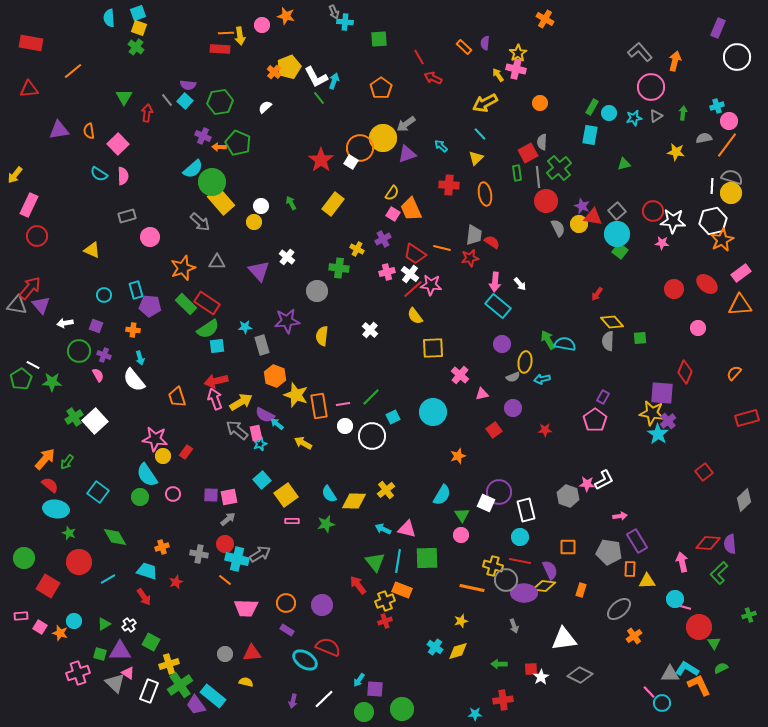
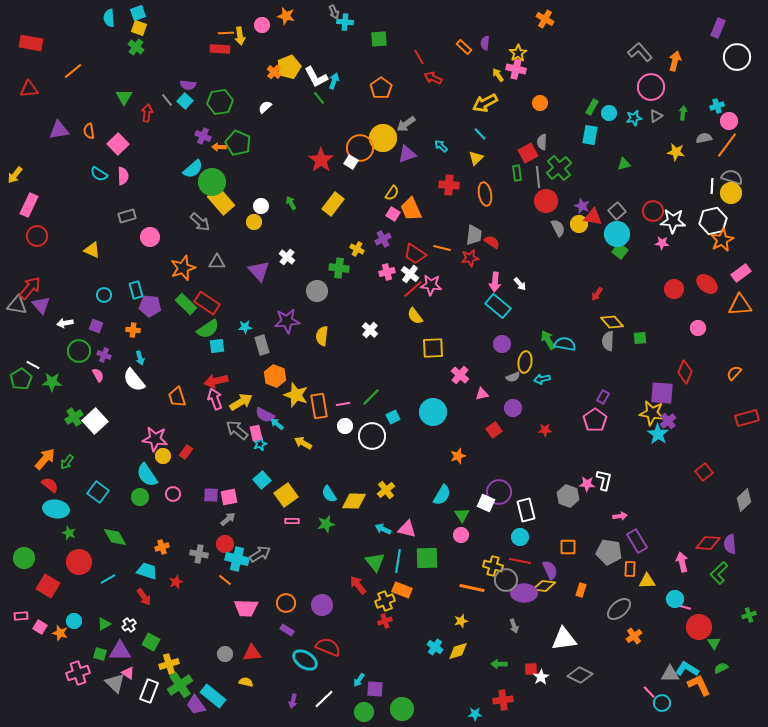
white L-shape at (604, 480): rotated 50 degrees counterclockwise
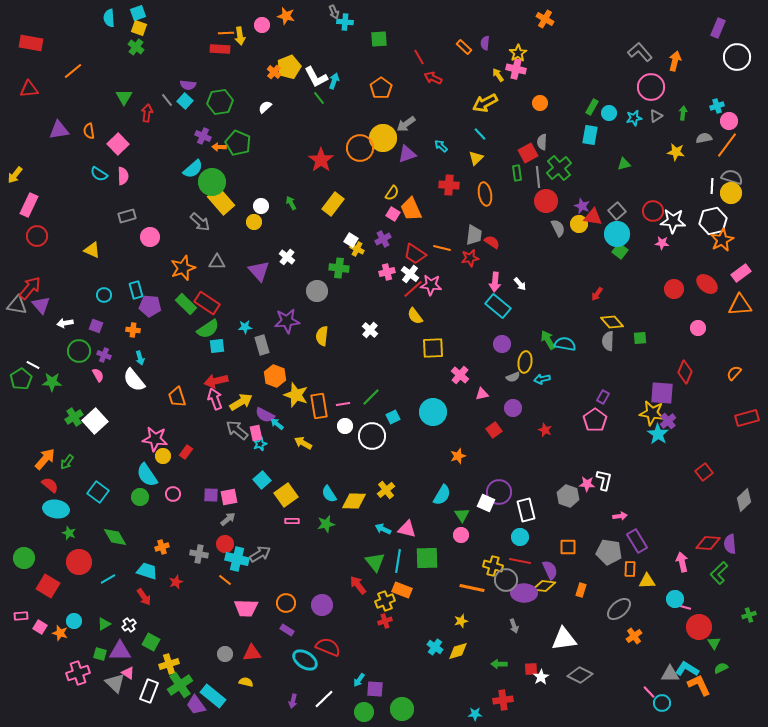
white square at (351, 162): moved 78 px down
red star at (545, 430): rotated 24 degrees clockwise
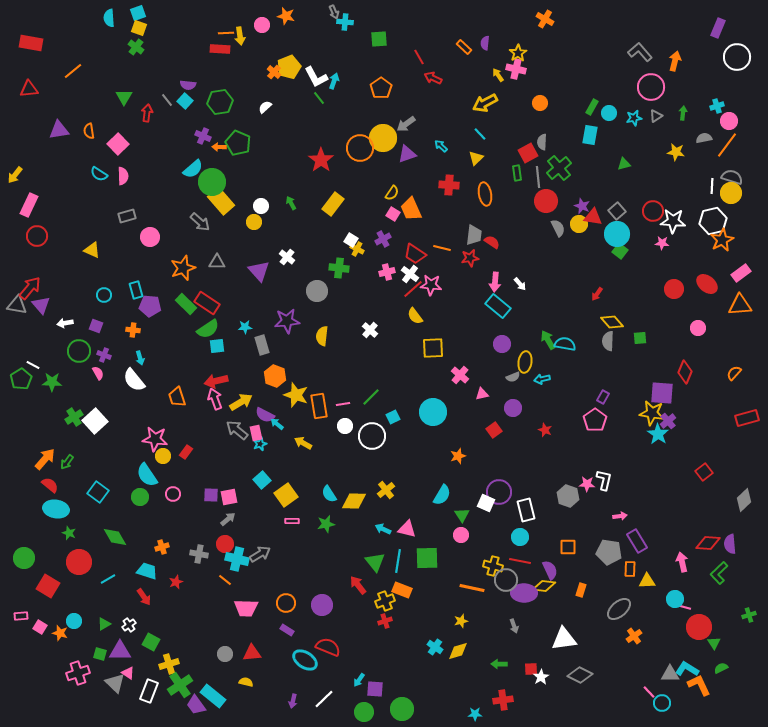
pink semicircle at (98, 375): moved 2 px up
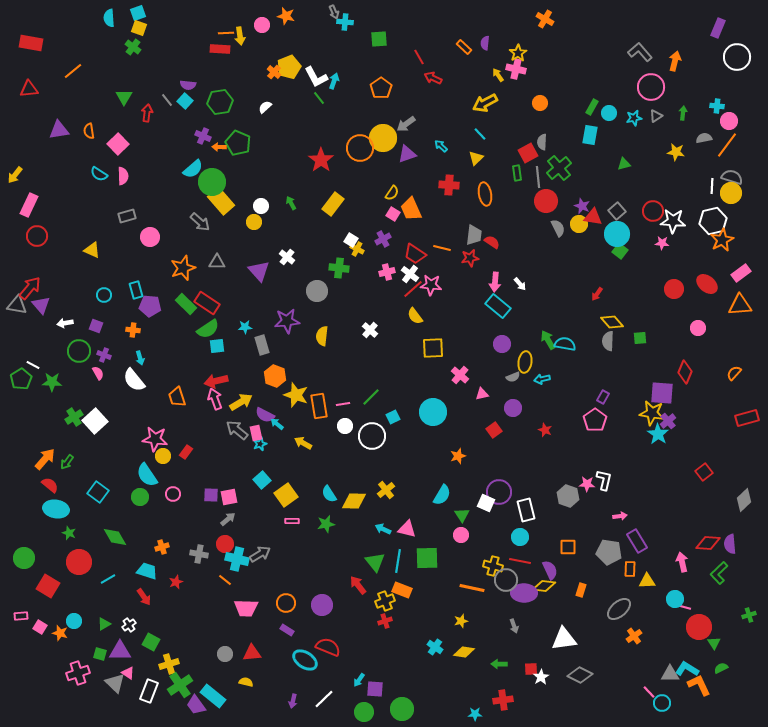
green cross at (136, 47): moved 3 px left
cyan cross at (717, 106): rotated 24 degrees clockwise
yellow diamond at (458, 651): moved 6 px right, 1 px down; rotated 25 degrees clockwise
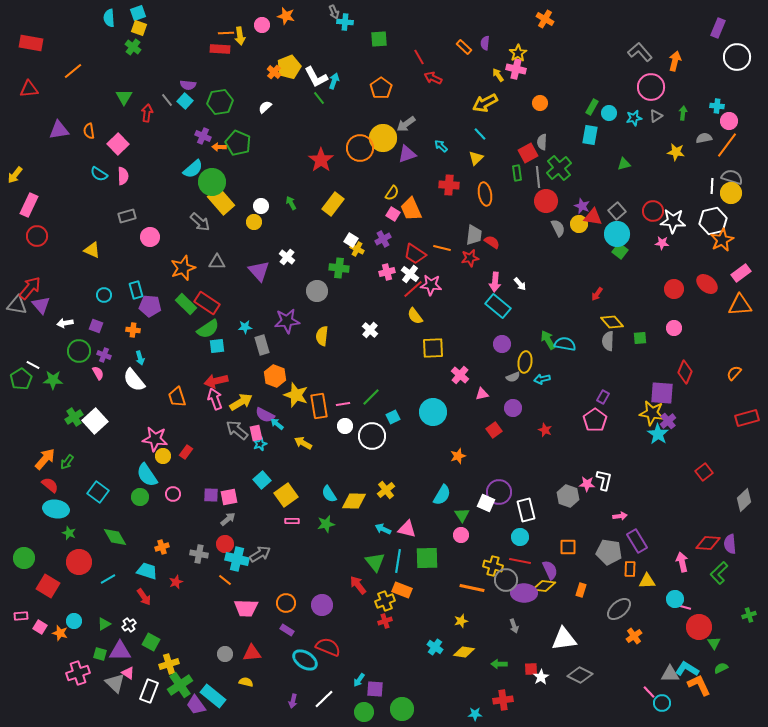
pink circle at (698, 328): moved 24 px left
green star at (52, 382): moved 1 px right, 2 px up
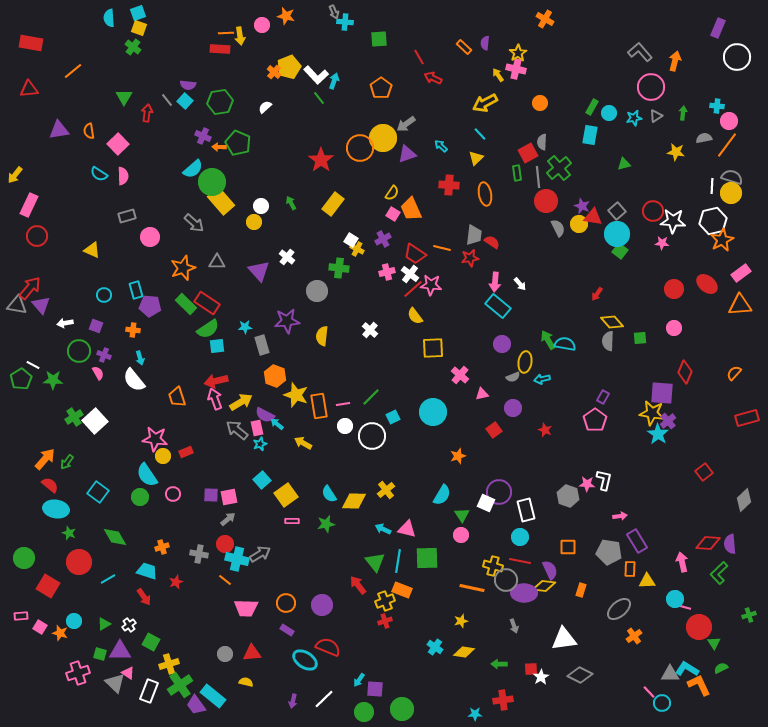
white L-shape at (316, 77): moved 2 px up; rotated 15 degrees counterclockwise
gray arrow at (200, 222): moved 6 px left, 1 px down
pink rectangle at (256, 433): moved 1 px right, 5 px up
red rectangle at (186, 452): rotated 32 degrees clockwise
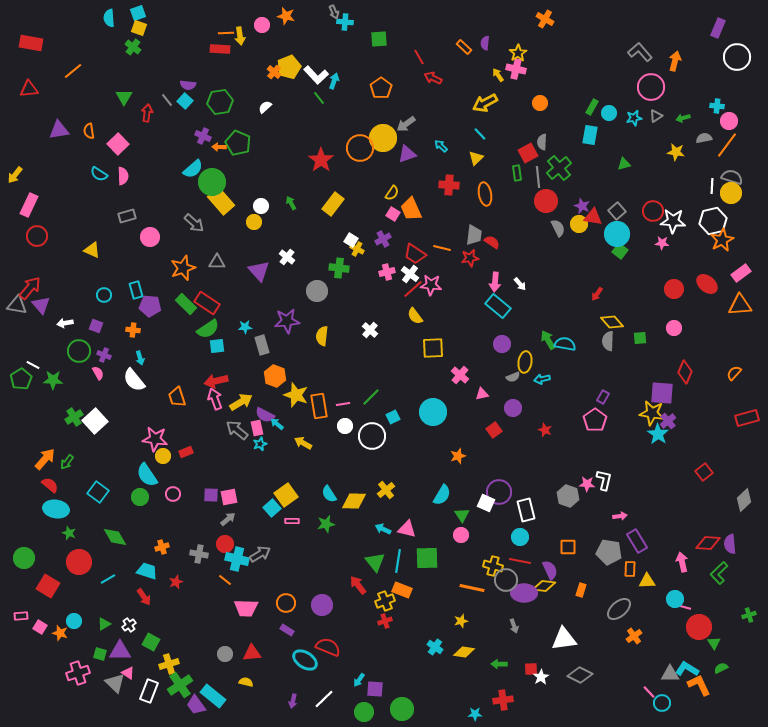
green arrow at (683, 113): moved 5 px down; rotated 112 degrees counterclockwise
cyan square at (262, 480): moved 10 px right, 28 px down
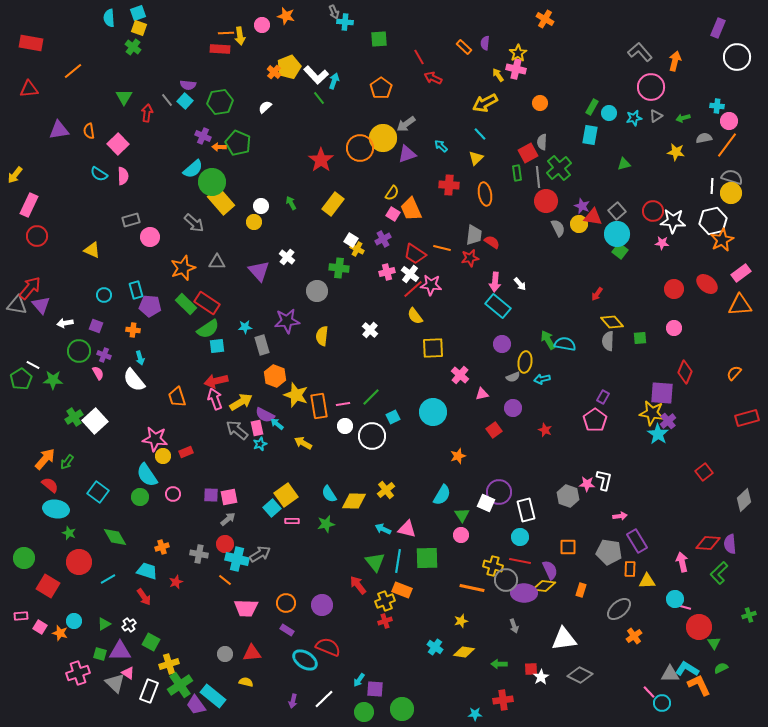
gray rectangle at (127, 216): moved 4 px right, 4 px down
